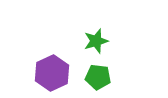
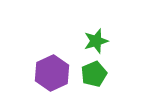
green pentagon: moved 4 px left, 3 px up; rotated 30 degrees counterclockwise
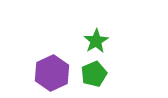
green star: rotated 15 degrees counterclockwise
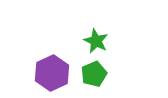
green star: rotated 15 degrees counterclockwise
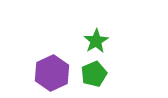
green star: rotated 15 degrees clockwise
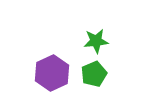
green star: rotated 25 degrees clockwise
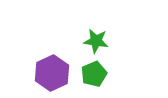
green star: rotated 15 degrees clockwise
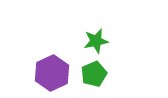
green star: rotated 20 degrees counterclockwise
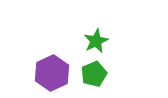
green star: rotated 15 degrees counterclockwise
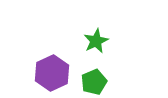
green pentagon: moved 8 px down
